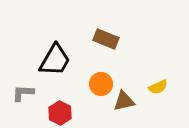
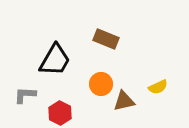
gray L-shape: moved 2 px right, 2 px down
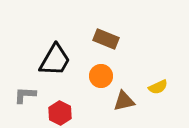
orange circle: moved 8 px up
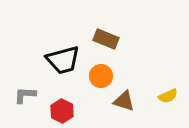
black trapezoid: moved 8 px right; rotated 45 degrees clockwise
yellow semicircle: moved 10 px right, 9 px down
brown triangle: rotated 30 degrees clockwise
red hexagon: moved 2 px right, 2 px up
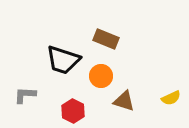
black trapezoid: rotated 33 degrees clockwise
yellow semicircle: moved 3 px right, 2 px down
red hexagon: moved 11 px right
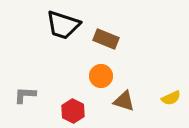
black trapezoid: moved 35 px up
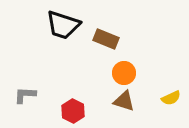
orange circle: moved 23 px right, 3 px up
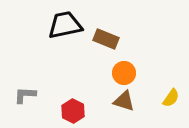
black trapezoid: moved 2 px right; rotated 150 degrees clockwise
yellow semicircle: rotated 30 degrees counterclockwise
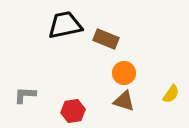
yellow semicircle: moved 4 px up
red hexagon: rotated 25 degrees clockwise
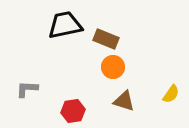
orange circle: moved 11 px left, 6 px up
gray L-shape: moved 2 px right, 6 px up
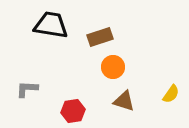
black trapezoid: moved 14 px left; rotated 21 degrees clockwise
brown rectangle: moved 6 px left, 2 px up; rotated 40 degrees counterclockwise
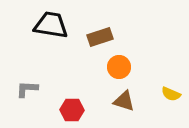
orange circle: moved 6 px right
yellow semicircle: rotated 78 degrees clockwise
red hexagon: moved 1 px left, 1 px up; rotated 10 degrees clockwise
